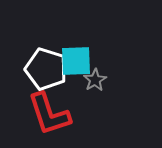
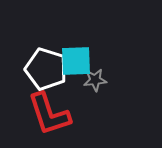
gray star: rotated 25 degrees clockwise
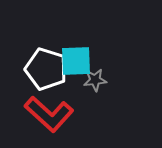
red L-shape: rotated 30 degrees counterclockwise
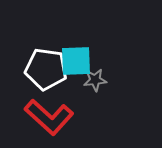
white pentagon: rotated 9 degrees counterclockwise
red L-shape: moved 3 px down
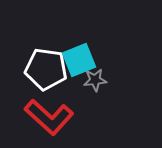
cyan square: moved 3 px right, 1 px up; rotated 20 degrees counterclockwise
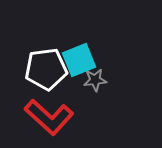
white pentagon: rotated 15 degrees counterclockwise
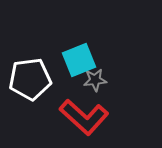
white pentagon: moved 16 px left, 10 px down
red L-shape: moved 35 px right
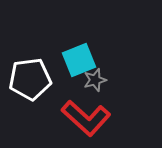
gray star: rotated 10 degrees counterclockwise
red L-shape: moved 2 px right, 1 px down
